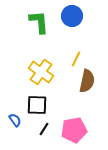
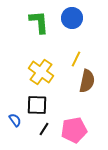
blue circle: moved 2 px down
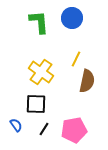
black square: moved 1 px left, 1 px up
blue semicircle: moved 1 px right, 5 px down
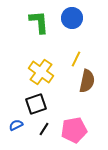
black square: rotated 20 degrees counterclockwise
blue semicircle: rotated 80 degrees counterclockwise
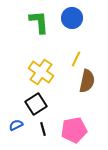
black square: rotated 15 degrees counterclockwise
black line: moved 1 px left; rotated 48 degrees counterclockwise
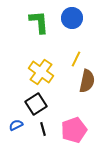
pink pentagon: rotated 10 degrees counterclockwise
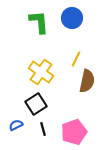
pink pentagon: moved 2 px down
